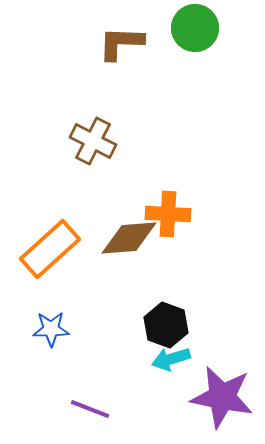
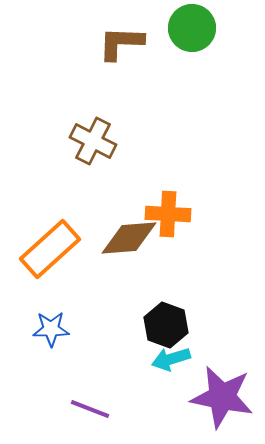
green circle: moved 3 px left
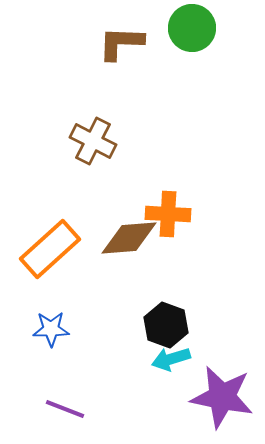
purple line: moved 25 px left
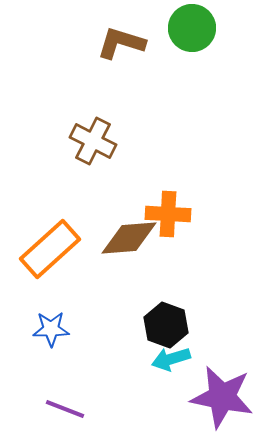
brown L-shape: rotated 15 degrees clockwise
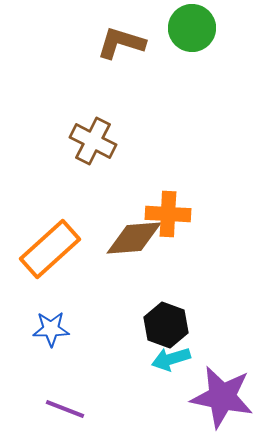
brown diamond: moved 5 px right
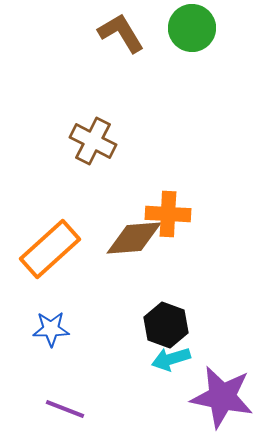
brown L-shape: moved 10 px up; rotated 42 degrees clockwise
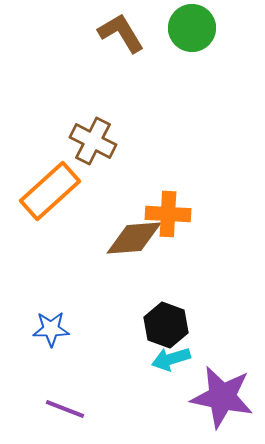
orange rectangle: moved 58 px up
